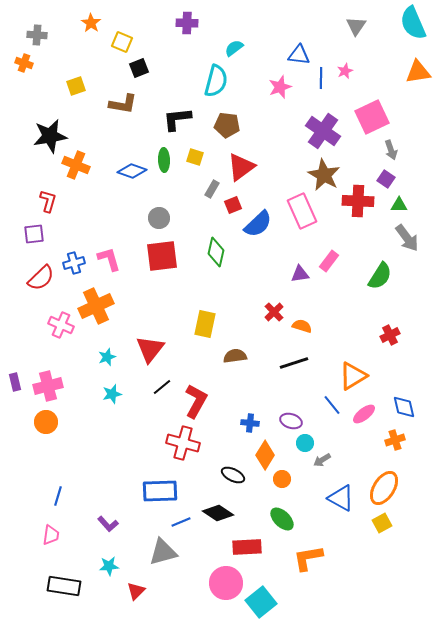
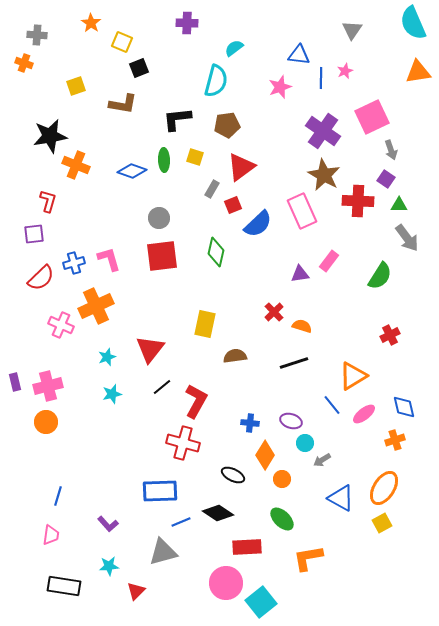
gray triangle at (356, 26): moved 4 px left, 4 px down
brown pentagon at (227, 125): rotated 15 degrees counterclockwise
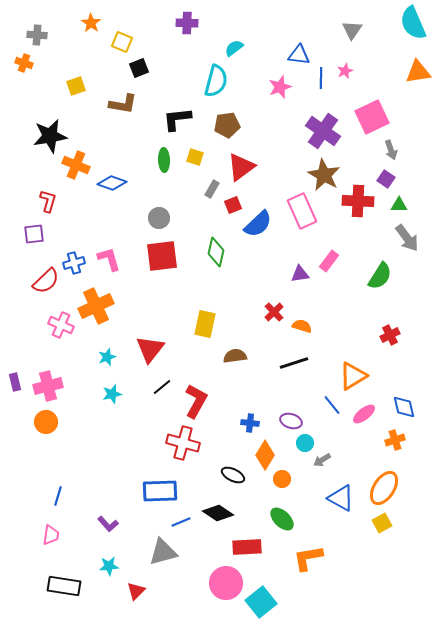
blue diamond at (132, 171): moved 20 px left, 12 px down
red semicircle at (41, 278): moved 5 px right, 3 px down
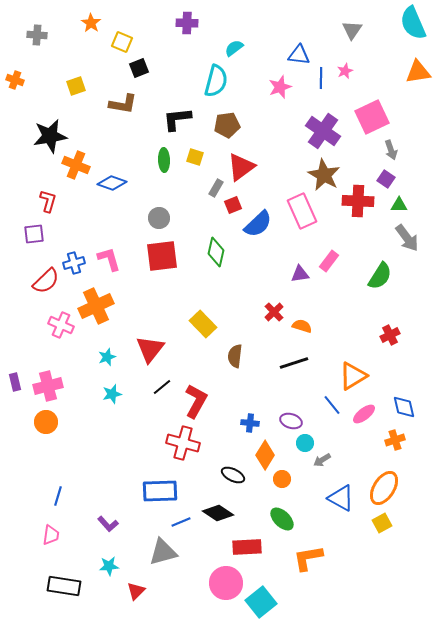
orange cross at (24, 63): moved 9 px left, 17 px down
gray rectangle at (212, 189): moved 4 px right, 1 px up
yellow rectangle at (205, 324): moved 2 px left; rotated 56 degrees counterclockwise
brown semicircle at (235, 356): rotated 75 degrees counterclockwise
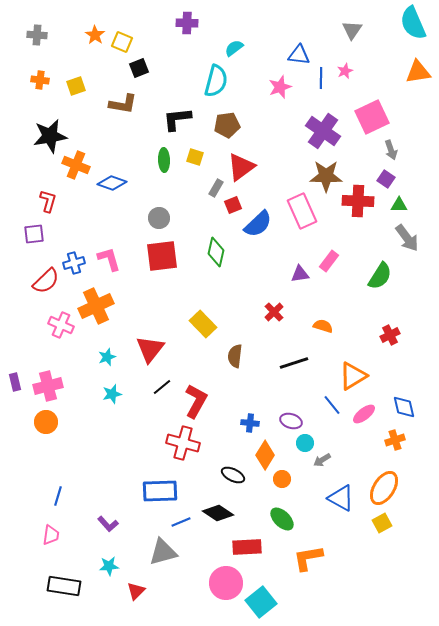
orange star at (91, 23): moved 4 px right, 12 px down
orange cross at (15, 80): moved 25 px right; rotated 12 degrees counterclockwise
brown star at (324, 175): moved 2 px right, 1 px down; rotated 28 degrees counterclockwise
orange semicircle at (302, 326): moved 21 px right
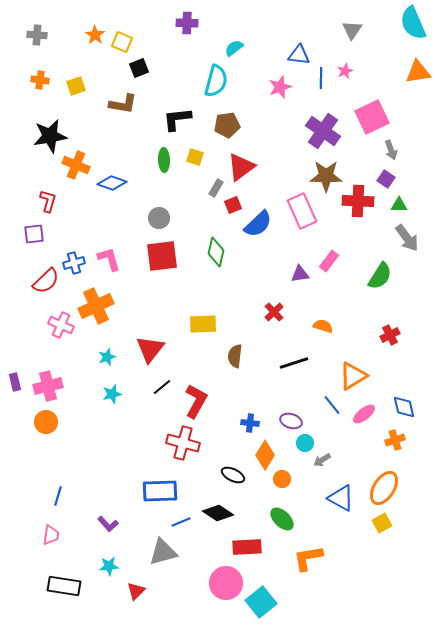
yellow rectangle at (203, 324): rotated 48 degrees counterclockwise
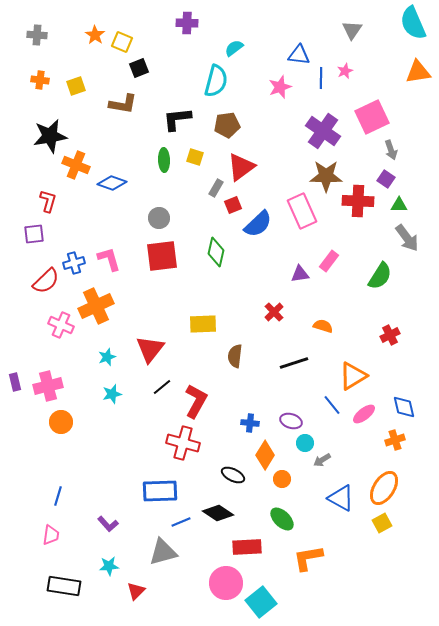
orange circle at (46, 422): moved 15 px right
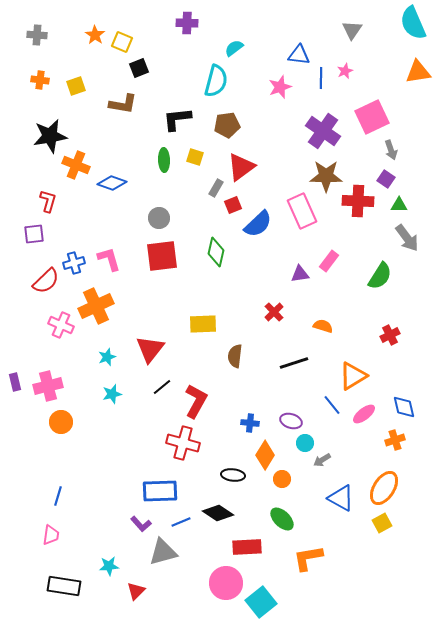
black ellipse at (233, 475): rotated 20 degrees counterclockwise
purple L-shape at (108, 524): moved 33 px right
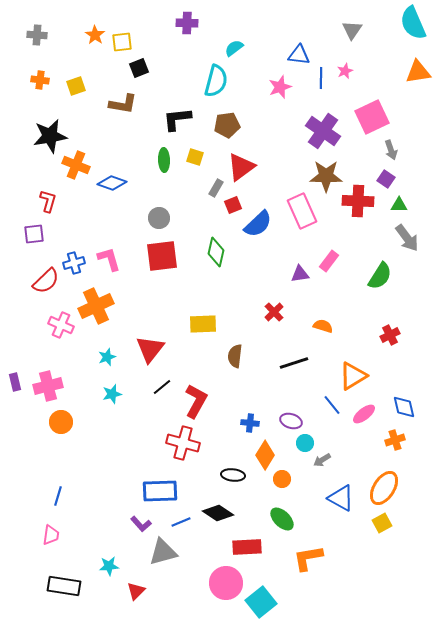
yellow square at (122, 42): rotated 30 degrees counterclockwise
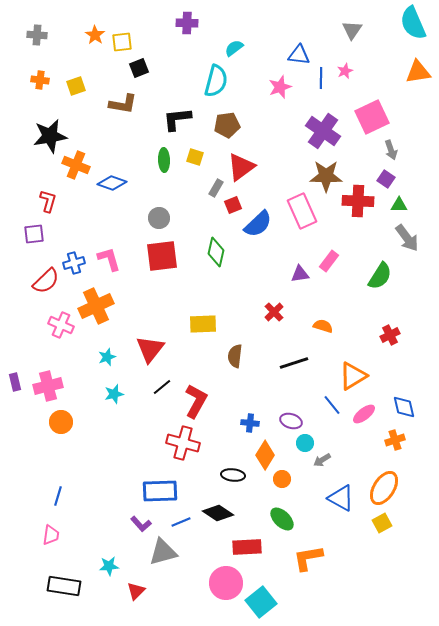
cyan star at (112, 394): moved 2 px right
